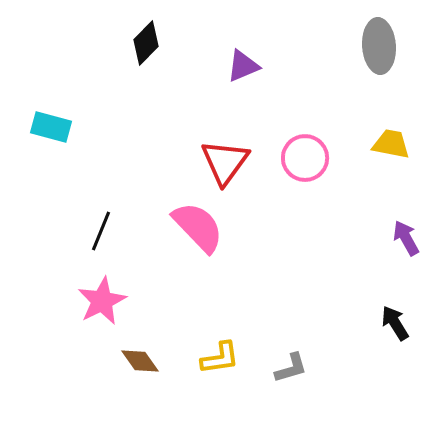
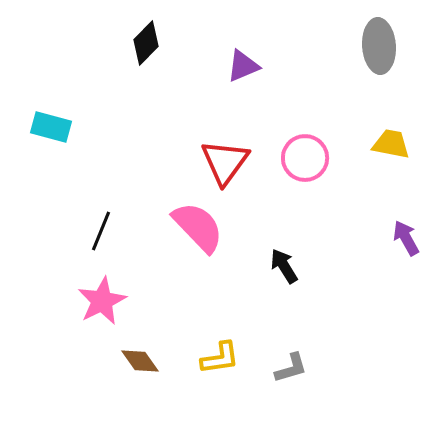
black arrow: moved 111 px left, 57 px up
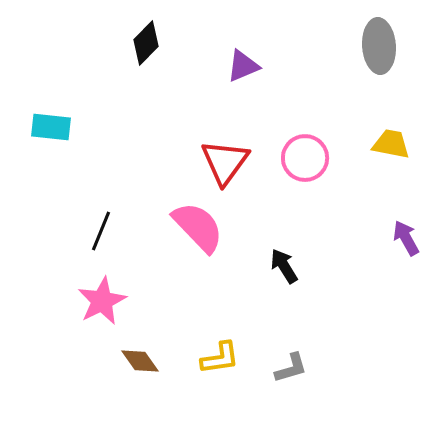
cyan rectangle: rotated 9 degrees counterclockwise
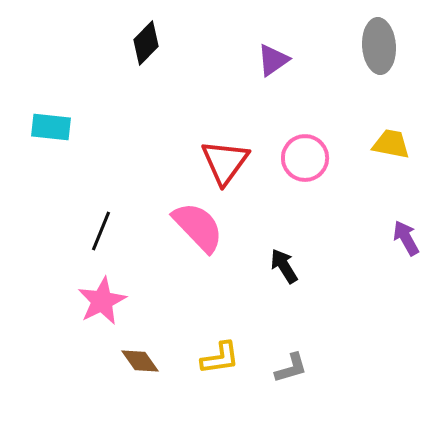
purple triangle: moved 30 px right, 6 px up; rotated 12 degrees counterclockwise
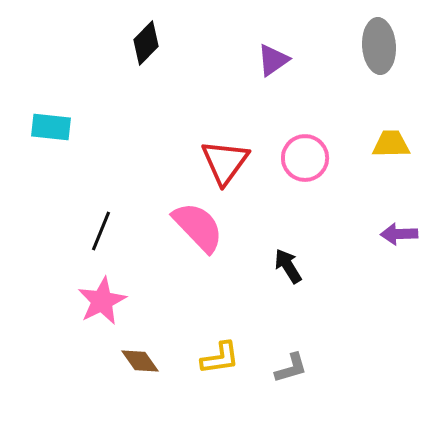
yellow trapezoid: rotated 12 degrees counterclockwise
purple arrow: moved 7 px left, 4 px up; rotated 63 degrees counterclockwise
black arrow: moved 4 px right
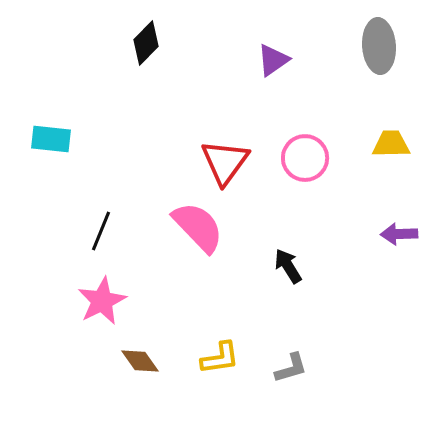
cyan rectangle: moved 12 px down
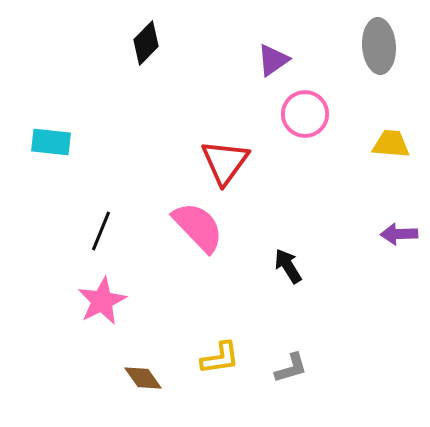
cyan rectangle: moved 3 px down
yellow trapezoid: rotated 6 degrees clockwise
pink circle: moved 44 px up
brown diamond: moved 3 px right, 17 px down
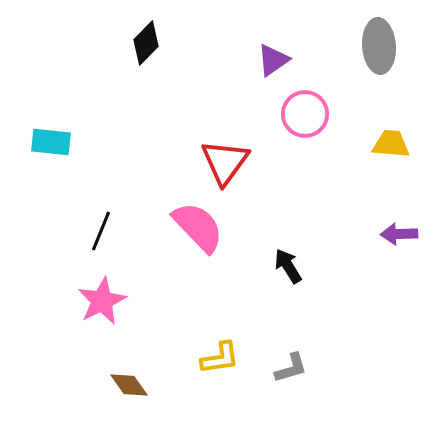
brown diamond: moved 14 px left, 7 px down
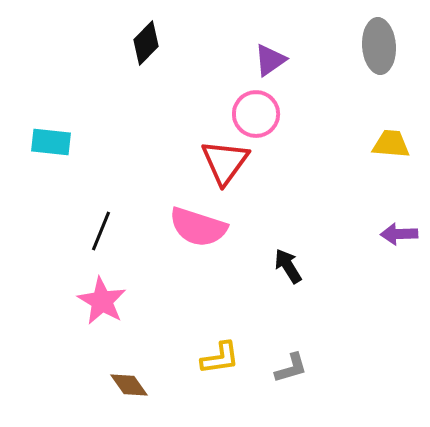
purple triangle: moved 3 px left
pink circle: moved 49 px left
pink semicircle: rotated 152 degrees clockwise
pink star: rotated 15 degrees counterclockwise
